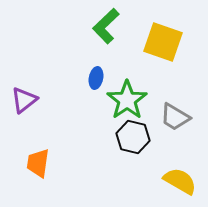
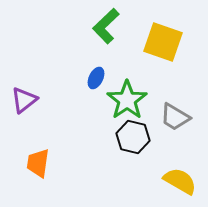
blue ellipse: rotated 15 degrees clockwise
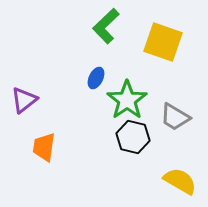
orange trapezoid: moved 6 px right, 16 px up
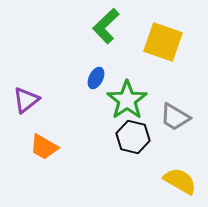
purple triangle: moved 2 px right
orange trapezoid: rotated 68 degrees counterclockwise
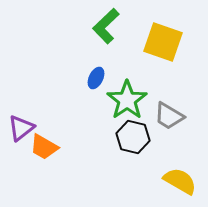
purple triangle: moved 5 px left, 28 px down
gray trapezoid: moved 6 px left, 1 px up
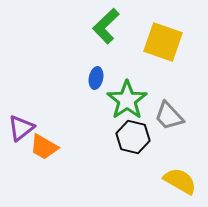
blue ellipse: rotated 15 degrees counterclockwise
gray trapezoid: rotated 16 degrees clockwise
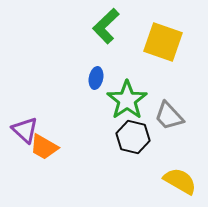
purple triangle: moved 4 px right, 2 px down; rotated 40 degrees counterclockwise
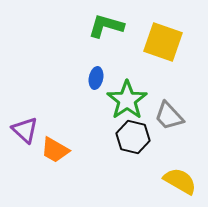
green L-shape: rotated 60 degrees clockwise
orange trapezoid: moved 11 px right, 3 px down
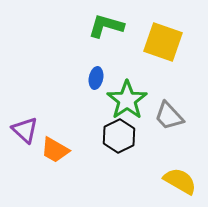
black hexagon: moved 14 px left, 1 px up; rotated 20 degrees clockwise
